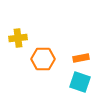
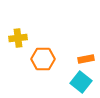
orange rectangle: moved 5 px right, 1 px down
cyan square: moved 1 px right; rotated 20 degrees clockwise
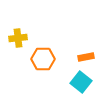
orange rectangle: moved 2 px up
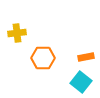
yellow cross: moved 1 px left, 5 px up
orange hexagon: moved 1 px up
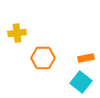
orange rectangle: moved 1 px down
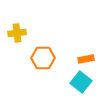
orange rectangle: moved 1 px down
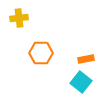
yellow cross: moved 2 px right, 15 px up
orange hexagon: moved 2 px left, 5 px up
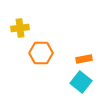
yellow cross: moved 1 px right, 10 px down
orange rectangle: moved 2 px left
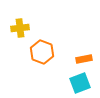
orange hexagon: moved 1 px right, 1 px up; rotated 20 degrees clockwise
cyan square: moved 1 px left, 1 px down; rotated 30 degrees clockwise
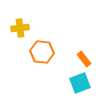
orange hexagon: rotated 15 degrees counterclockwise
orange rectangle: rotated 63 degrees clockwise
